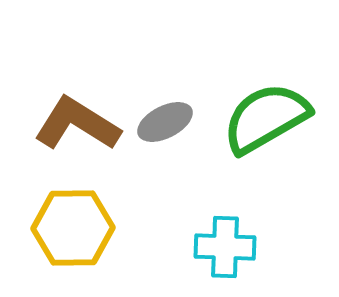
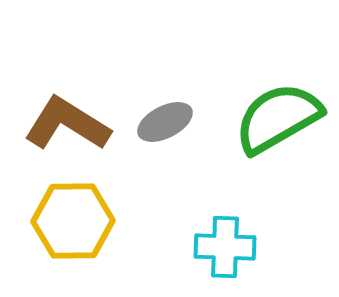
green semicircle: moved 12 px right
brown L-shape: moved 10 px left
yellow hexagon: moved 7 px up
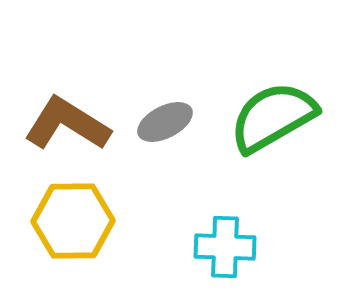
green semicircle: moved 5 px left, 1 px up
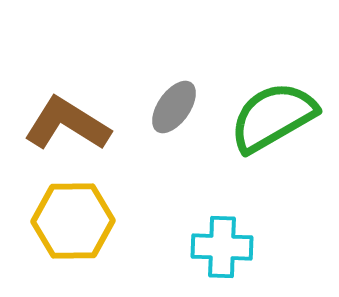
gray ellipse: moved 9 px right, 15 px up; rotated 28 degrees counterclockwise
cyan cross: moved 3 px left
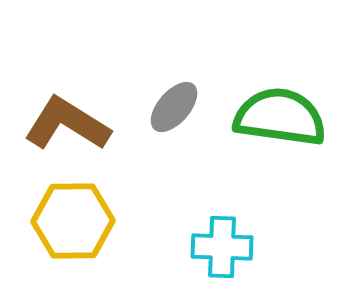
gray ellipse: rotated 6 degrees clockwise
green semicircle: moved 7 px right; rotated 38 degrees clockwise
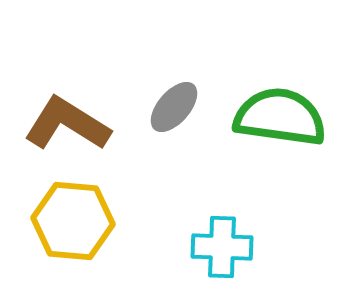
yellow hexagon: rotated 6 degrees clockwise
